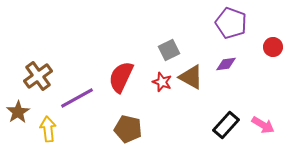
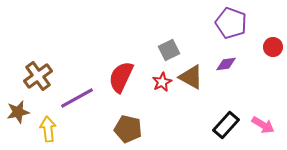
red star: rotated 24 degrees clockwise
brown star: rotated 20 degrees clockwise
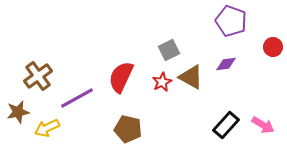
purple pentagon: moved 2 px up
yellow arrow: moved 1 px left, 1 px up; rotated 110 degrees counterclockwise
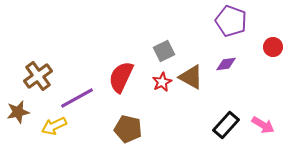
gray square: moved 5 px left, 1 px down
yellow arrow: moved 7 px right, 2 px up
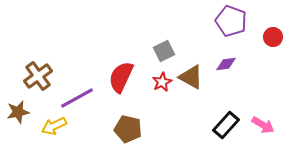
red circle: moved 10 px up
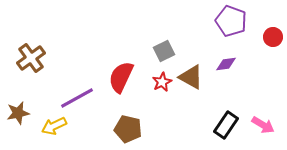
brown cross: moved 7 px left, 18 px up
brown star: moved 1 px down
black rectangle: rotated 8 degrees counterclockwise
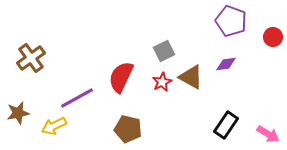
pink arrow: moved 5 px right, 9 px down
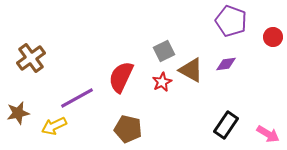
brown triangle: moved 7 px up
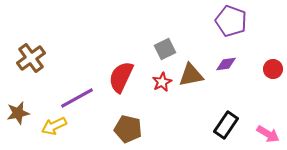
red circle: moved 32 px down
gray square: moved 1 px right, 2 px up
brown triangle: moved 5 px down; rotated 40 degrees counterclockwise
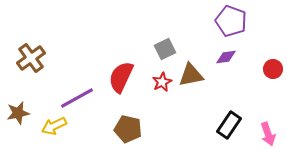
purple diamond: moved 7 px up
black rectangle: moved 3 px right
pink arrow: rotated 40 degrees clockwise
